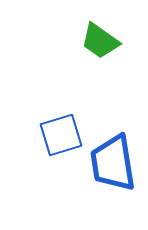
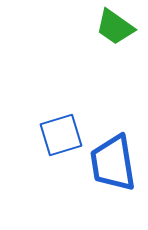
green trapezoid: moved 15 px right, 14 px up
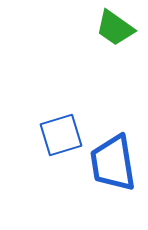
green trapezoid: moved 1 px down
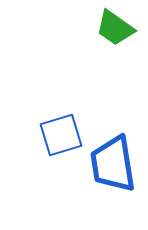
blue trapezoid: moved 1 px down
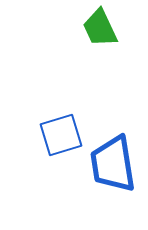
green trapezoid: moved 15 px left; rotated 30 degrees clockwise
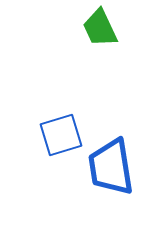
blue trapezoid: moved 2 px left, 3 px down
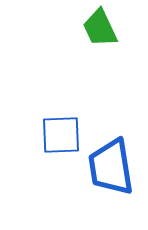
blue square: rotated 15 degrees clockwise
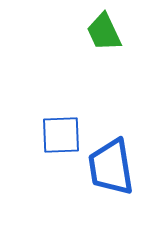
green trapezoid: moved 4 px right, 4 px down
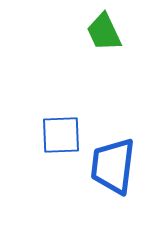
blue trapezoid: moved 2 px right, 1 px up; rotated 16 degrees clockwise
